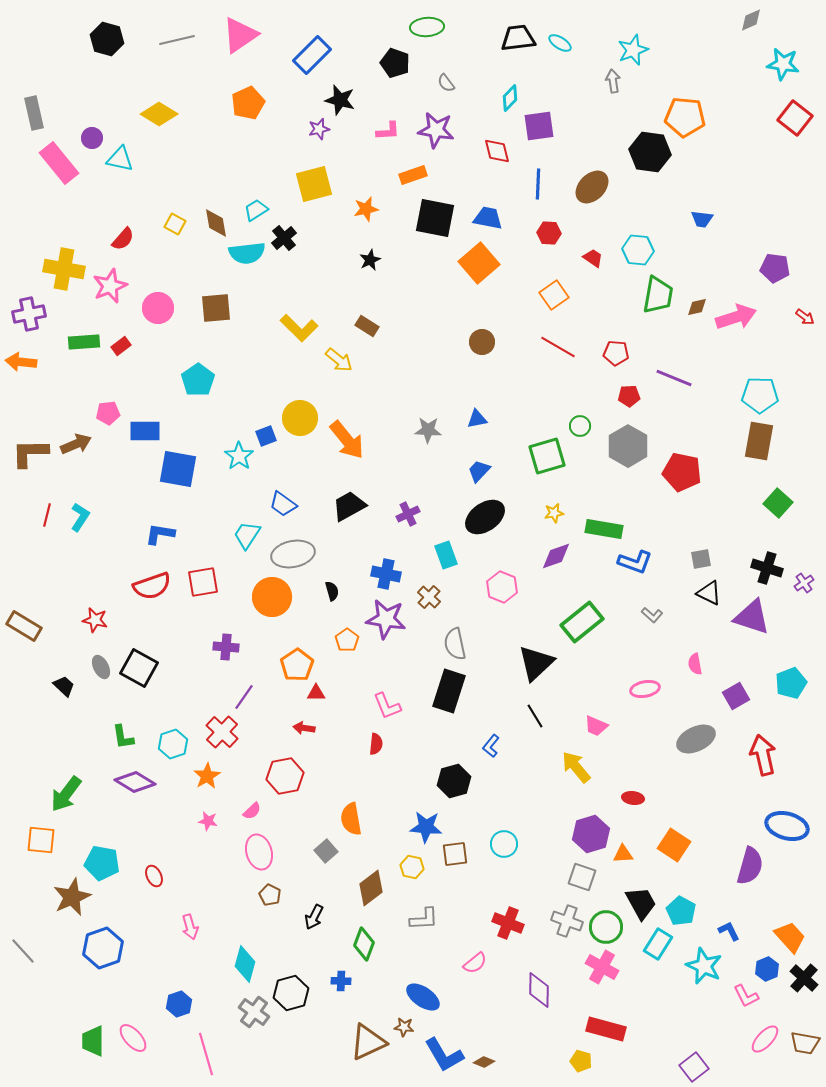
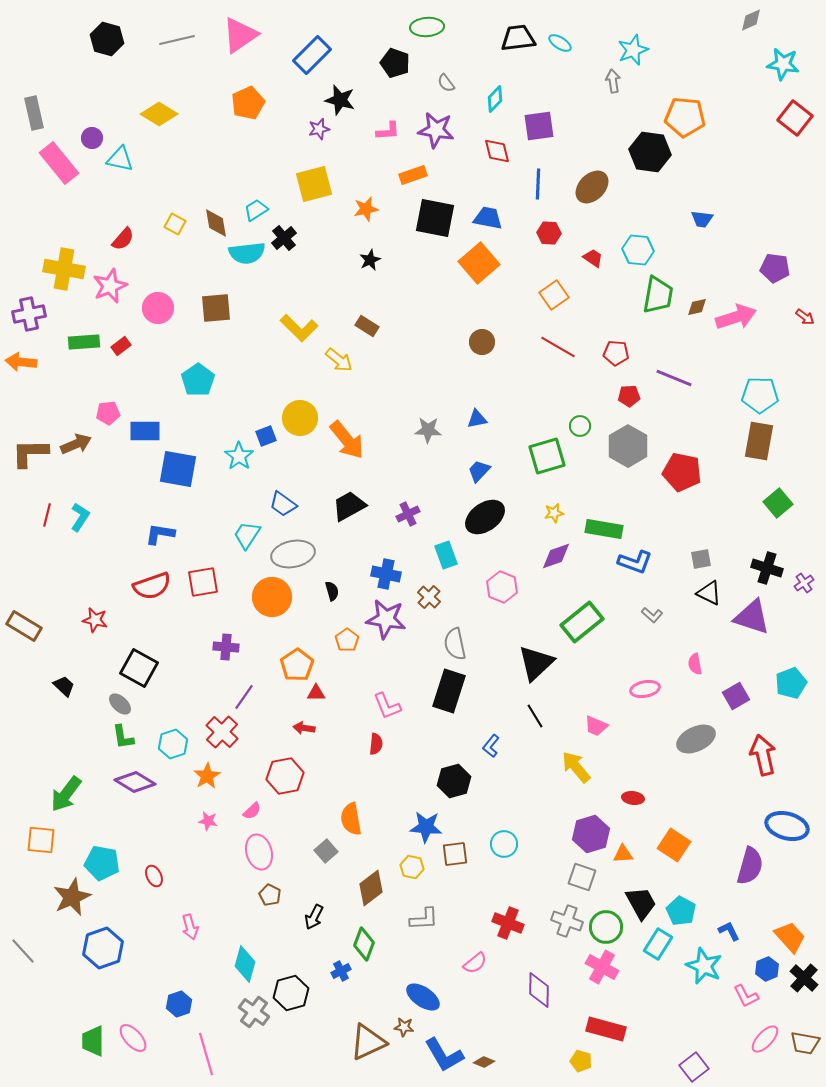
cyan diamond at (510, 98): moved 15 px left, 1 px down
green square at (778, 503): rotated 8 degrees clockwise
gray ellipse at (101, 667): moved 19 px right, 37 px down; rotated 20 degrees counterclockwise
blue cross at (341, 981): moved 10 px up; rotated 30 degrees counterclockwise
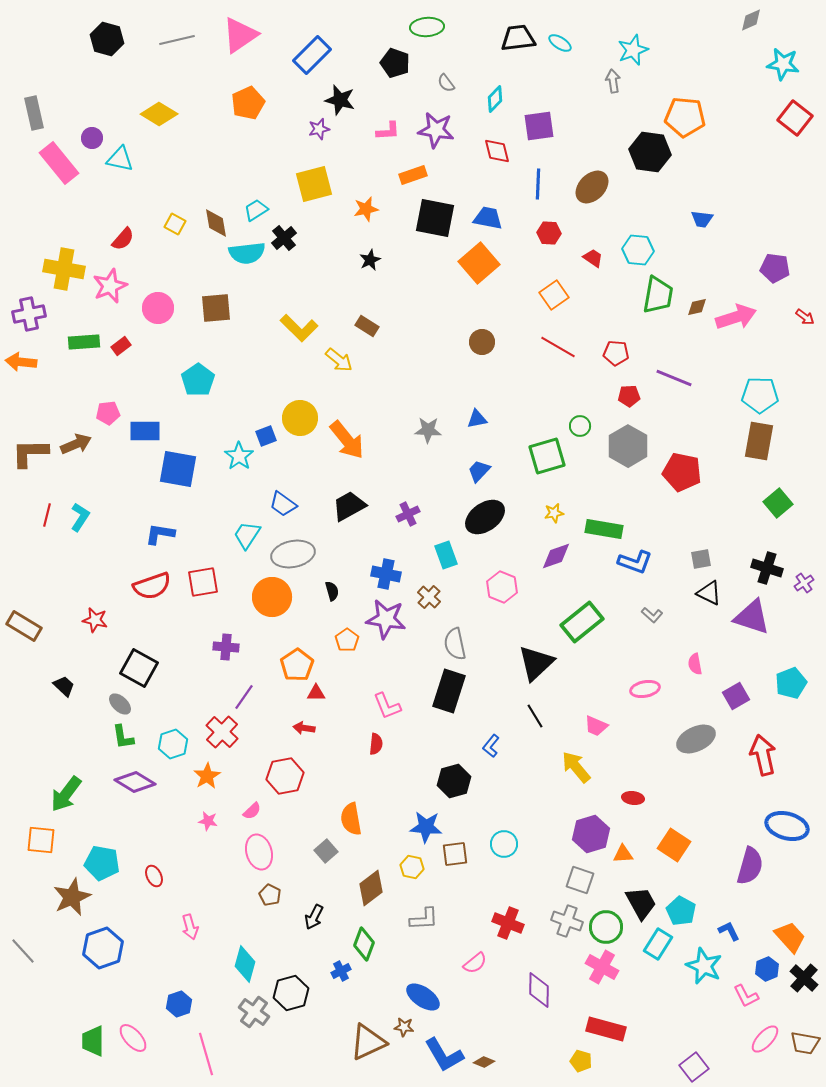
gray square at (582, 877): moved 2 px left, 3 px down
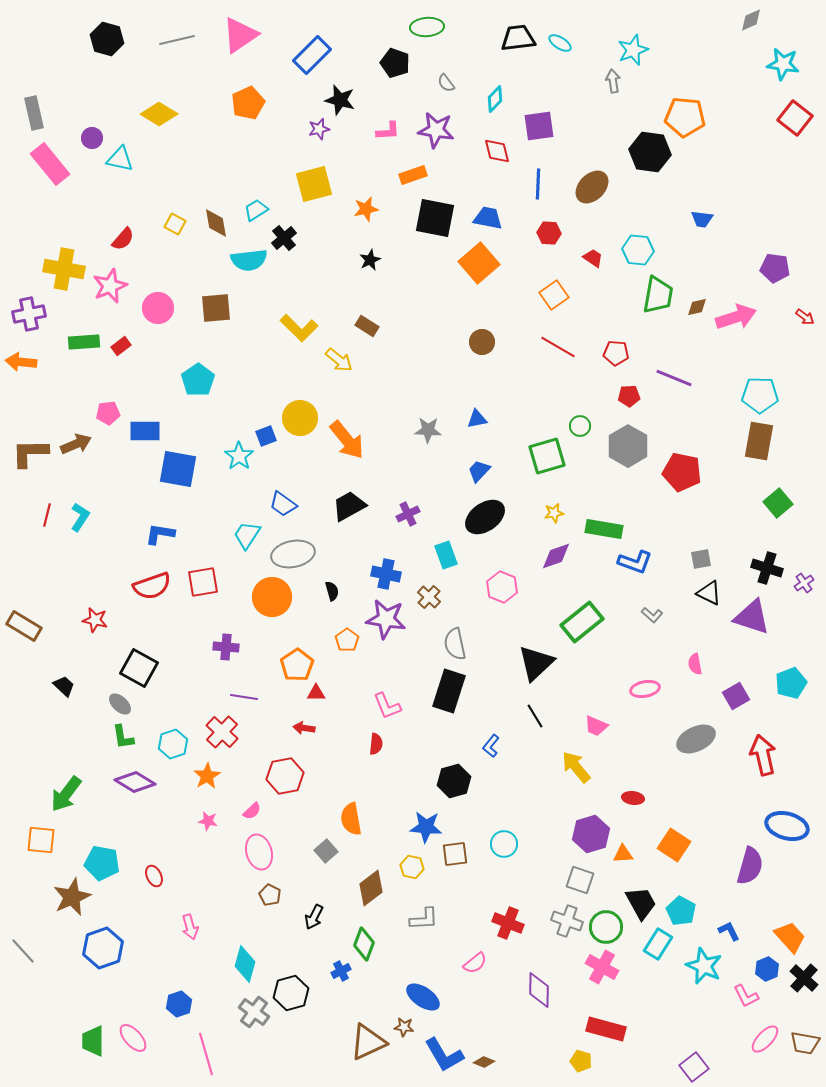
pink rectangle at (59, 163): moved 9 px left, 1 px down
cyan semicircle at (247, 253): moved 2 px right, 7 px down
purple line at (244, 697): rotated 64 degrees clockwise
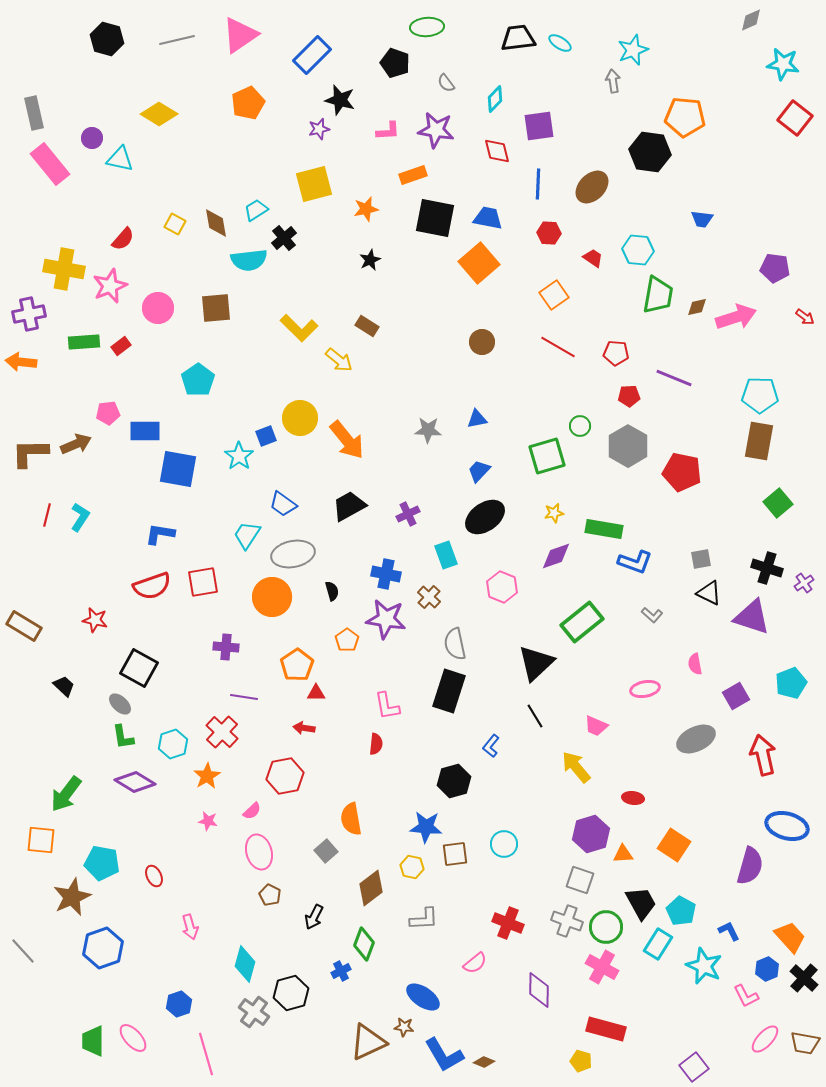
pink L-shape at (387, 706): rotated 12 degrees clockwise
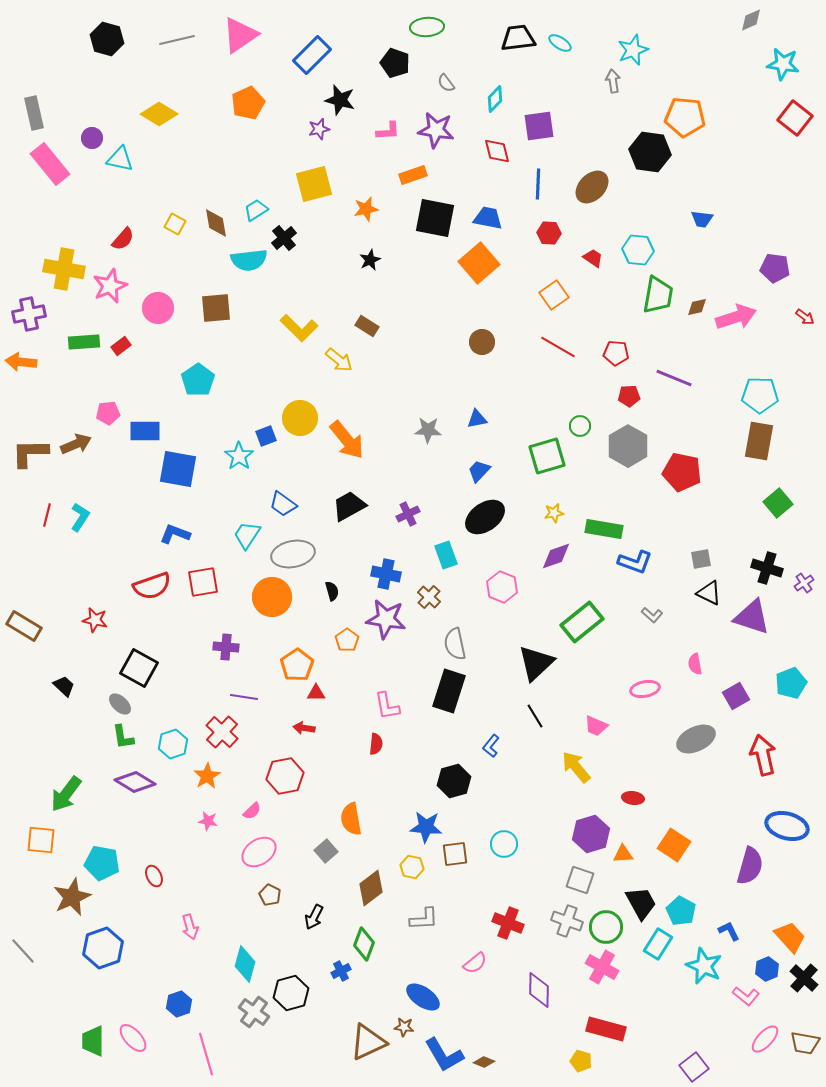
blue L-shape at (160, 534): moved 15 px right; rotated 12 degrees clockwise
pink ellipse at (259, 852): rotated 72 degrees clockwise
pink L-shape at (746, 996): rotated 24 degrees counterclockwise
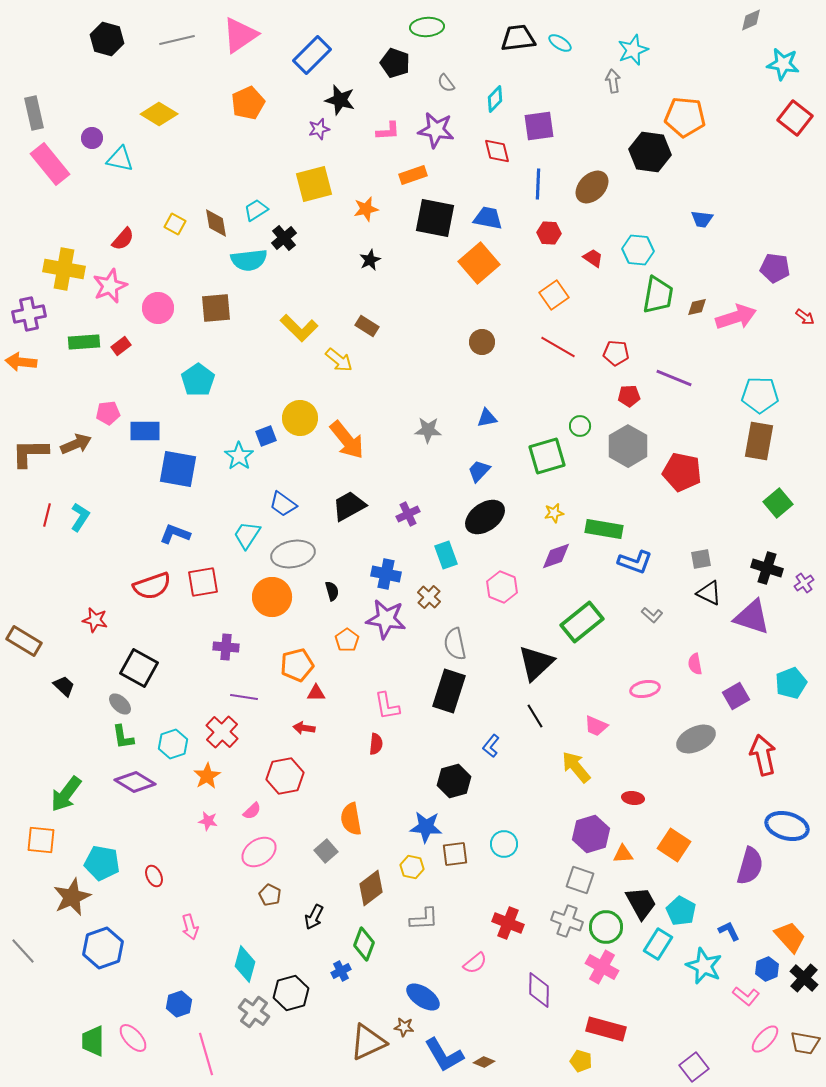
blue triangle at (477, 419): moved 10 px right, 1 px up
brown rectangle at (24, 626): moved 15 px down
orange pentagon at (297, 665): rotated 20 degrees clockwise
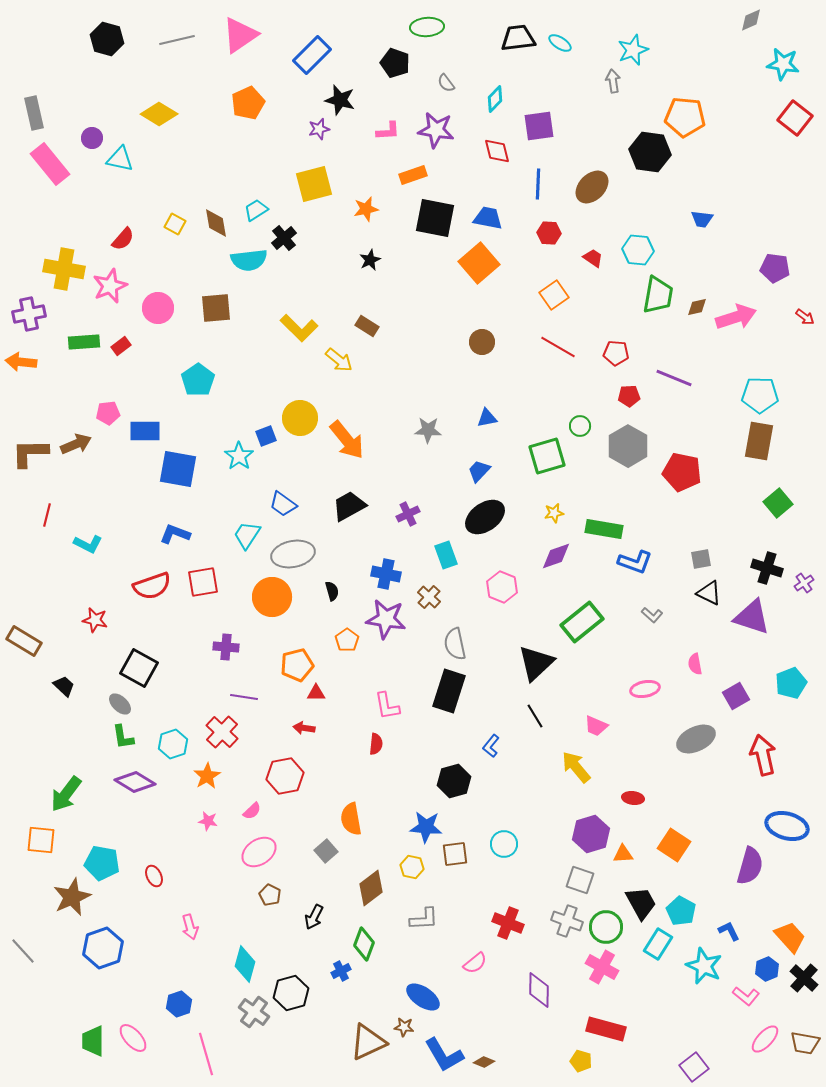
cyan L-shape at (80, 517): moved 8 px right, 27 px down; rotated 84 degrees clockwise
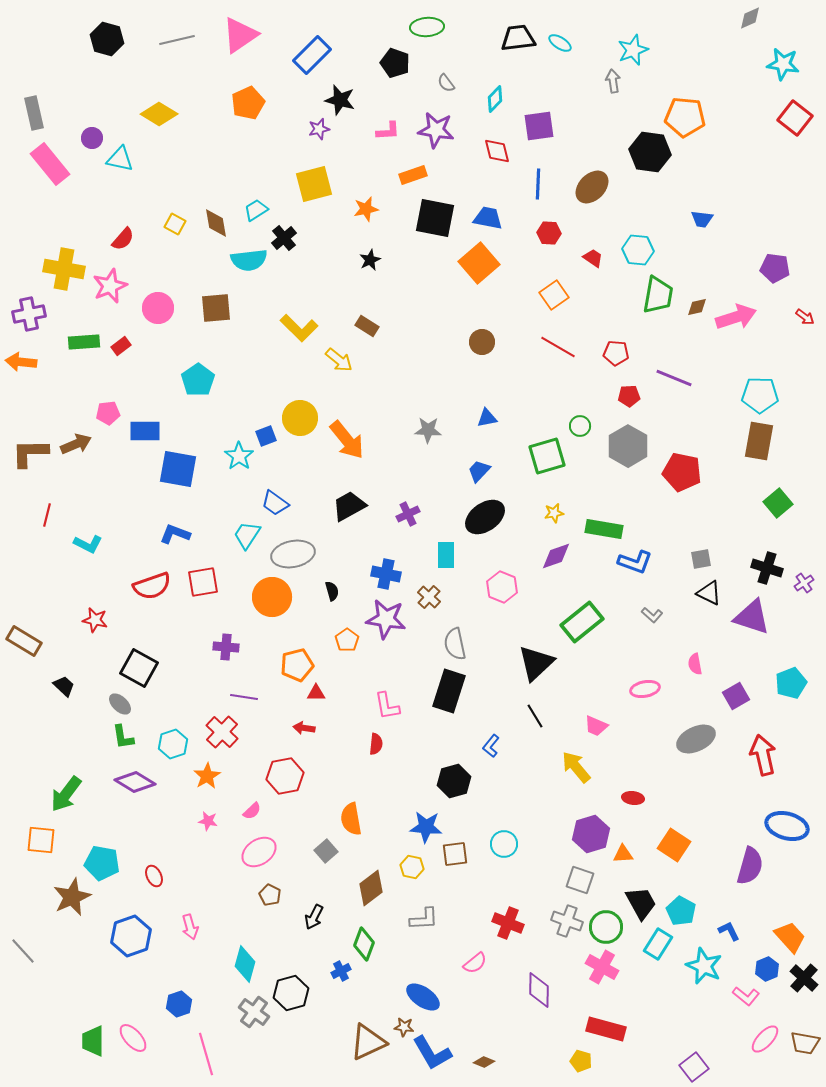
gray diamond at (751, 20): moved 1 px left, 2 px up
blue trapezoid at (283, 504): moved 8 px left, 1 px up
cyan rectangle at (446, 555): rotated 20 degrees clockwise
blue hexagon at (103, 948): moved 28 px right, 12 px up
blue L-shape at (444, 1055): moved 12 px left, 2 px up
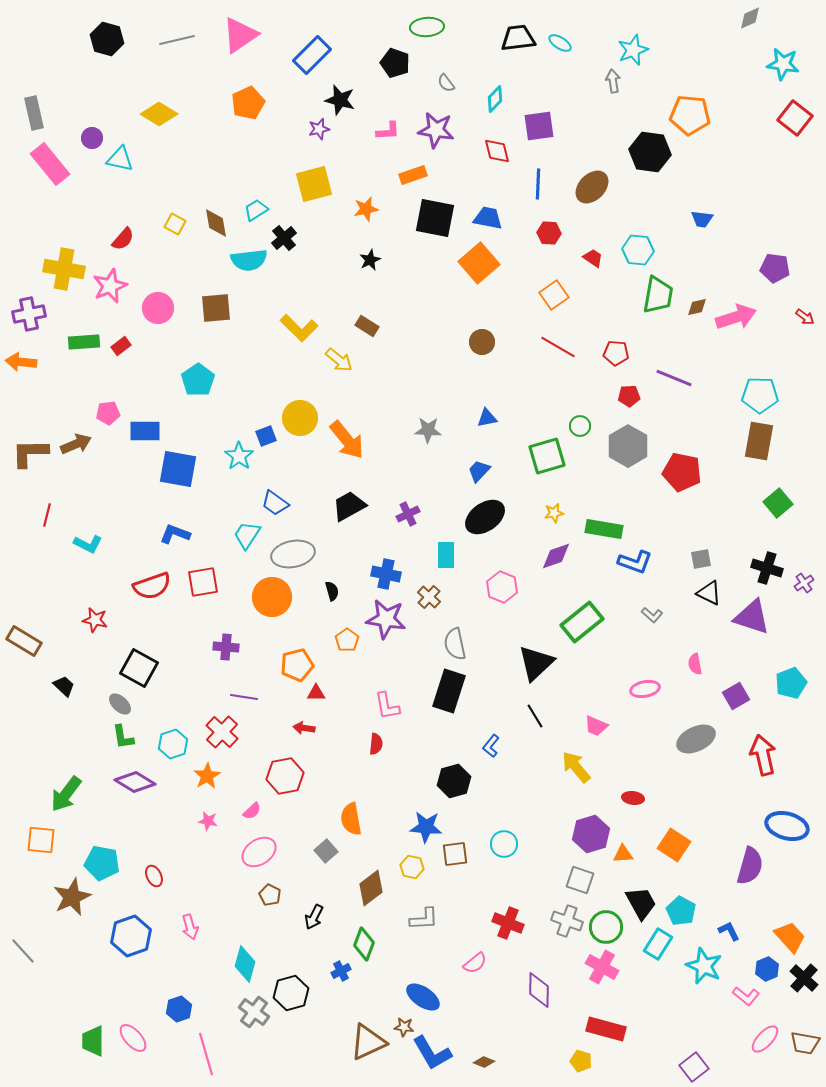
orange pentagon at (685, 117): moved 5 px right, 2 px up
blue hexagon at (179, 1004): moved 5 px down
